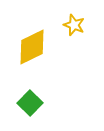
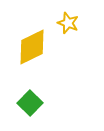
yellow star: moved 6 px left, 2 px up
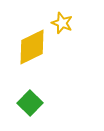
yellow star: moved 6 px left
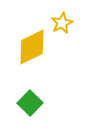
yellow star: rotated 25 degrees clockwise
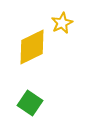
green square: rotated 10 degrees counterclockwise
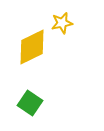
yellow star: rotated 15 degrees clockwise
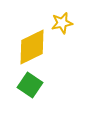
green square: moved 18 px up
